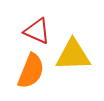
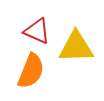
yellow triangle: moved 3 px right, 8 px up
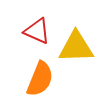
orange semicircle: moved 9 px right, 8 px down
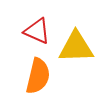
orange semicircle: moved 2 px left, 3 px up; rotated 9 degrees counterclockwise
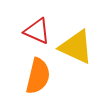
yellow triangle: rotated 27 degrees clockwise
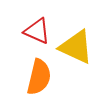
orange semicircle: moved 1 px right, 1 px down
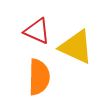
orange semicircle: rotated 12 degrees counterclockwise
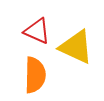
orange semicircle: moved 4 px left, 2 px up
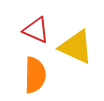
red triangle: moved 1 px left, 1 px up
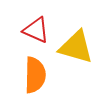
yellow triangle: rotated 9 degrees counterclockwise
